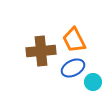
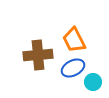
brown cross: moved 3 px left, 4 px down
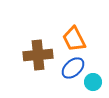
orange trapezoid: moved 1 px up
blue ellipse: rotated 15 degrees counterclockwise
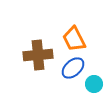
cyan circle: moved 1 px right, 2 px down
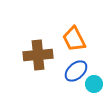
blue ellipse: moved 3 px right, 3 px down
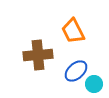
orange trapezoid: moved 1 px left, 8 px up
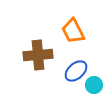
cyan circle: moved 1 px down
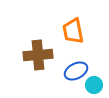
orange trapezoid: rotated 16 degrees clockwise
blue ellipse: rotated 15 degrees clockwise
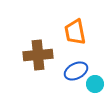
orange trapezoid: moved 2 px right, 1 px down
cyan circle: moved 1 px right, 1 px up
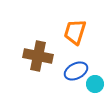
orange trapezoid: rotated 28 degrees clockwise
brown cross: moved 1 px down; rotated 16 degrees clockwise
